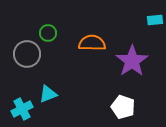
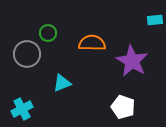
purple star: rotated 8 degrees counterclockwise
cyan triangle: moved 14 px right, 11 px up
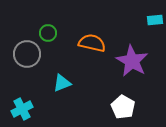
orange semicircle: rotated 12 degrees clockwise
white pentagon: rotated 10 degrees clockwise
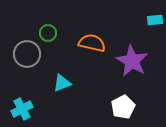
white pentagon: rotated 15 degrees clockwise
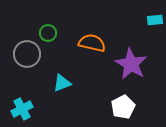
purple star: moved 1 px left, 3 px down
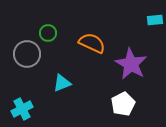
orange semicircle: rotated 12 degrees clockwise
white pentagon: moved 3 px up
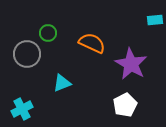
white pentagon: moved 2 px right, 1 px down
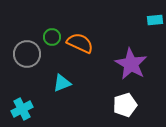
green circle: moved 4 px right, 4 px down
orange semicircle: moved 12 px left
white pentagon: rotated 10 degrees clockwise
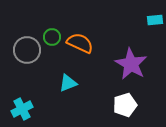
gray circle: moved 4 px up
cyan triangle: moved 6 px right
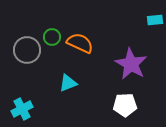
white pentagon: rotated 15 degrees clockwise
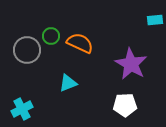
green circle: moved 1 px left, 1 px up
